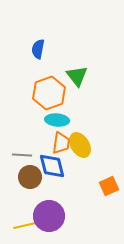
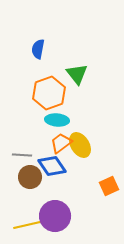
green triangle: moved 2 px up
orange trapezoid: rotated 135 degrees counterclockwise
blue diamond: rotated 20 degrees counterclockwise
purple circle: moved 6 px right
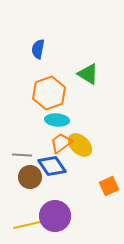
green triangle: moved 11 px right; rotated 20 degrees counterclockwise
yellow ellipse: rotated 15 degrees counterclockwise
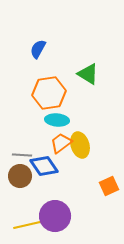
blue semicircle: rotated 18 degrees clockwise
orange hexagon: rotated 12 degrees clockwise
yellow ellipse: rotated 30 degrees clockwise
blue diamond: moved 8 px left
brown circle: moved 10 px left, 1 px up
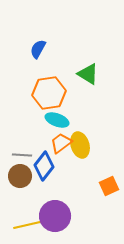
cyan ellipse: rotated 15 degrees clockwise
blue diamond: rotated 72 degrees clockwise
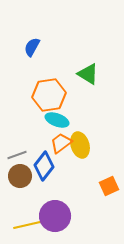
blue semicircle: moved 6 px left, 2 px up
orange hexagon: moved 2 px down
gray line: moved 5 px left; rotated 24 degrees counterclockwise
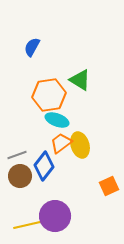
green triangle: moved 8 px left, 6 px down
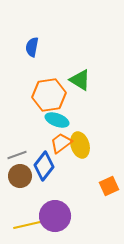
blue semicircle: rotated 18 degrees counterclockwise
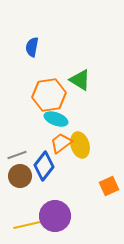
cyan ellipse: moved 1 px left, 1 px up
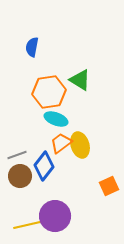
orange hexagon: moved 3 px up
